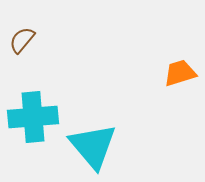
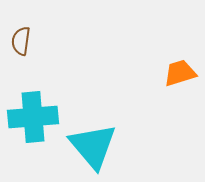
brown semicircle: moved 1 px left, 1 px down; rotated 32 degrees counterclockwise
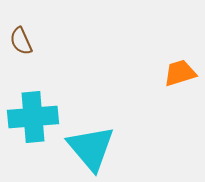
brown semicircle: rotated 32 degrees counterclockwise
cyan triangle: moved 2 px left, 2 px down
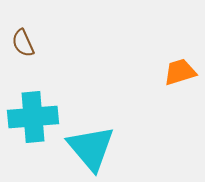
brown semicircle: moved 2 px right, 2 px down
orange trapezoid: moved 1 px up
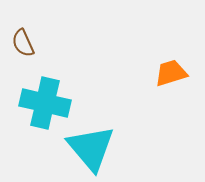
orange trapezoid: moved 9 px left, 1 px down
cyan cross: moved 12 px right, 14 px up; rotated 18 degrees clockwise
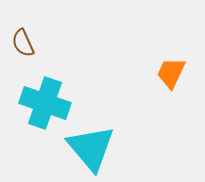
orange trapezoid: rotated 48 degrees counterclockwise
cyan cross: rotated 6 degrees clockwise
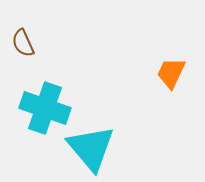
cyan cross: moved 5 px down
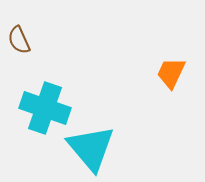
brown semicircle: moved 4 px left, 3 px up
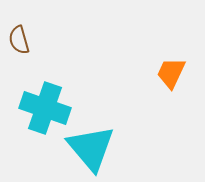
brown semicircle: rotated 8 degrees clockwise
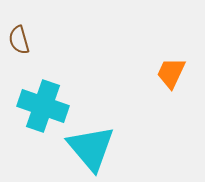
cyan cross: moved 2 px left, 2 px up
